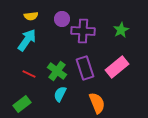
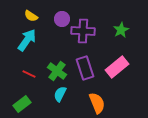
yellow semicircle: rotated 40 degrees clockwise
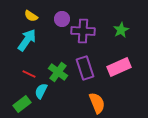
pink rectangle: moved 2 px right; rotated 15 degrees clockwise
green cross: moved 1 px right, 1 px down
cyan semicircle: moved 19 px left, 3 px up
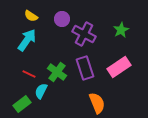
purple cross: moved 1 px right, 3 px down; rotated 25 degrees clockwise
pink rectangle: rotated 10 degrees counterclockwise
green cross: moved 1 px left
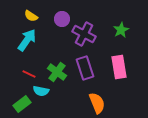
pink rectangle: rotated 65 degrees counterclockwise
cyan semicircle: rotated 105 degrees counterclockwise
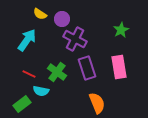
yellow semicircle: moved 9 px right, 2 px up
purple cross: moved 9 px left, 5 px down
purple rectangle: moved 2 px right
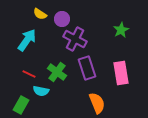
pink rectangle: moved 2 px right, 6 px down
green rectangle: moved 1 px left, 1 px down; rotated 24 degrees counterclockwise
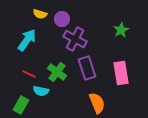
yellow semicircle: rotated 16 degrees counterclockwise
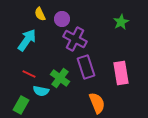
yellow semicircle: rotated 48 degrees clockwise
green star: moved 8 px up
purple rectangle: moved 1 px left, 1 px up
green cross: moved 3 px right, 6 px down
